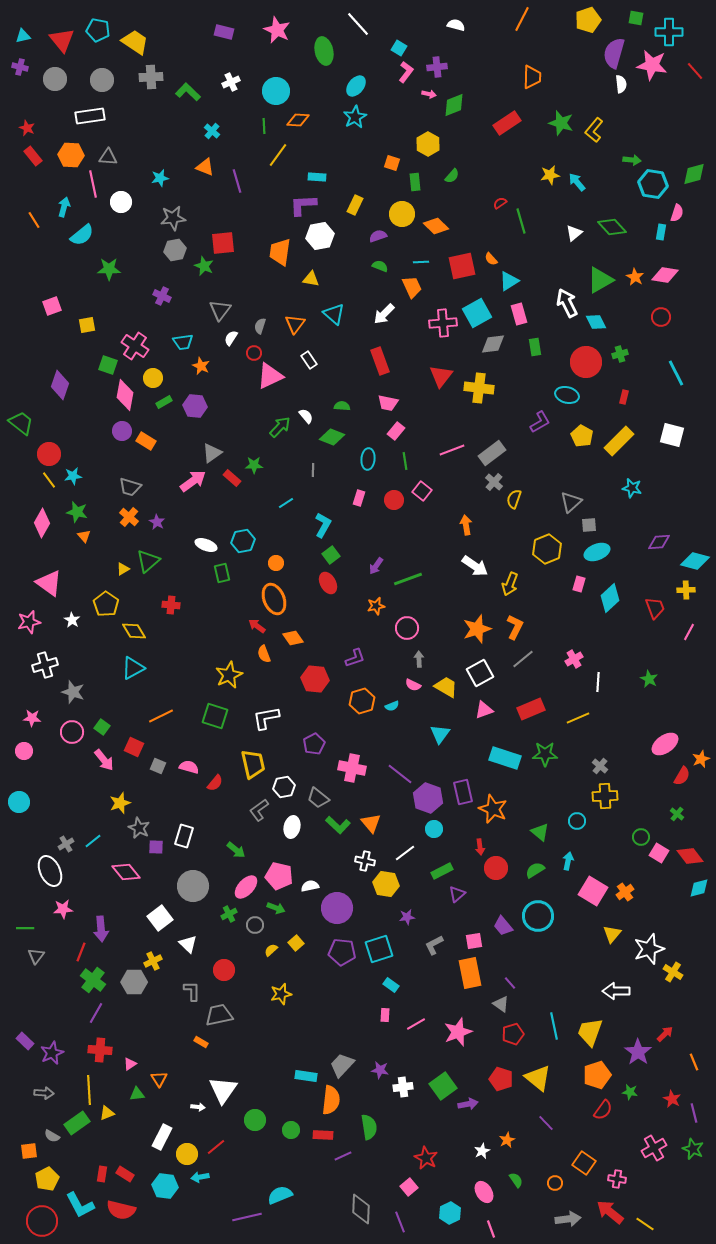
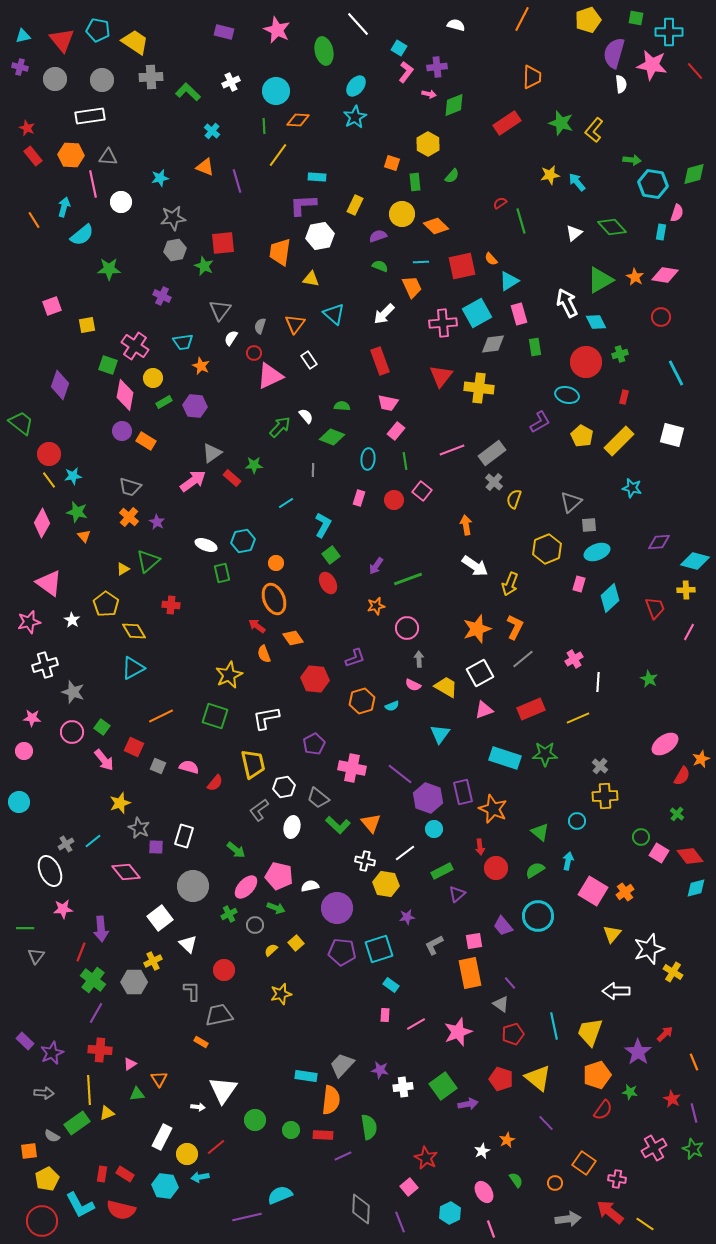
cyan diamond at (699, 888): moved 3 px left
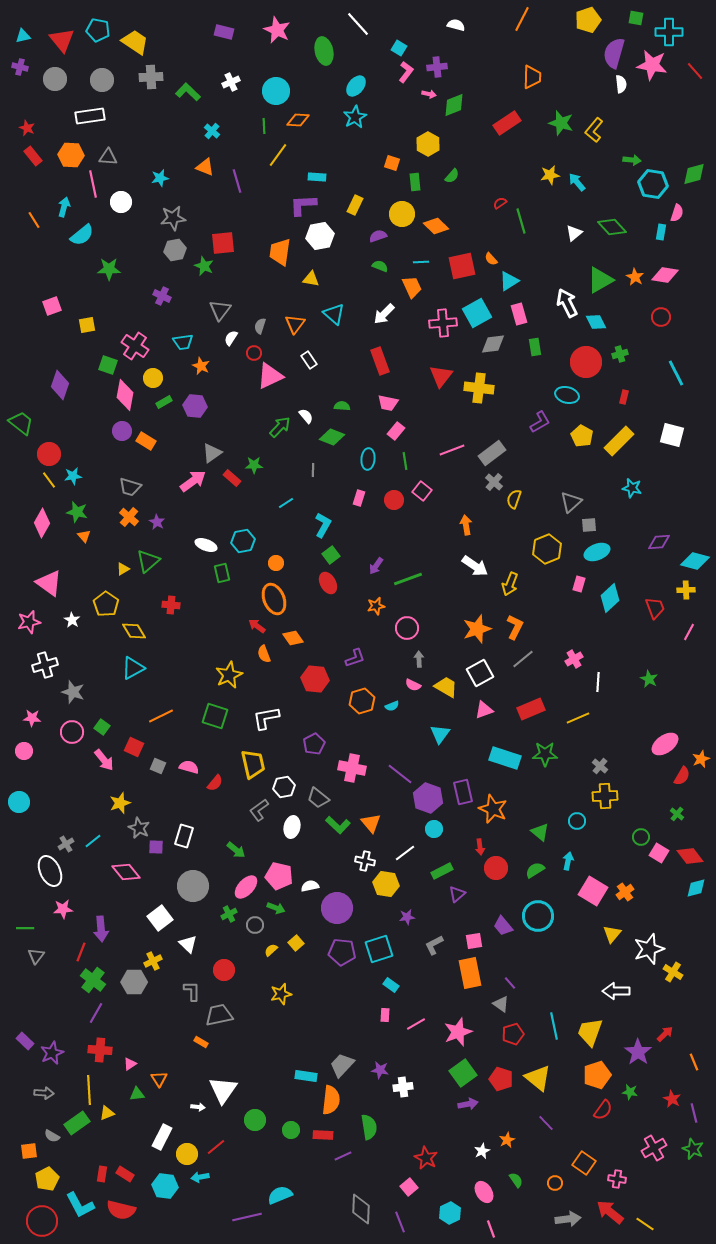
green square at (443, 1086): moved 20 px right, 13 px up
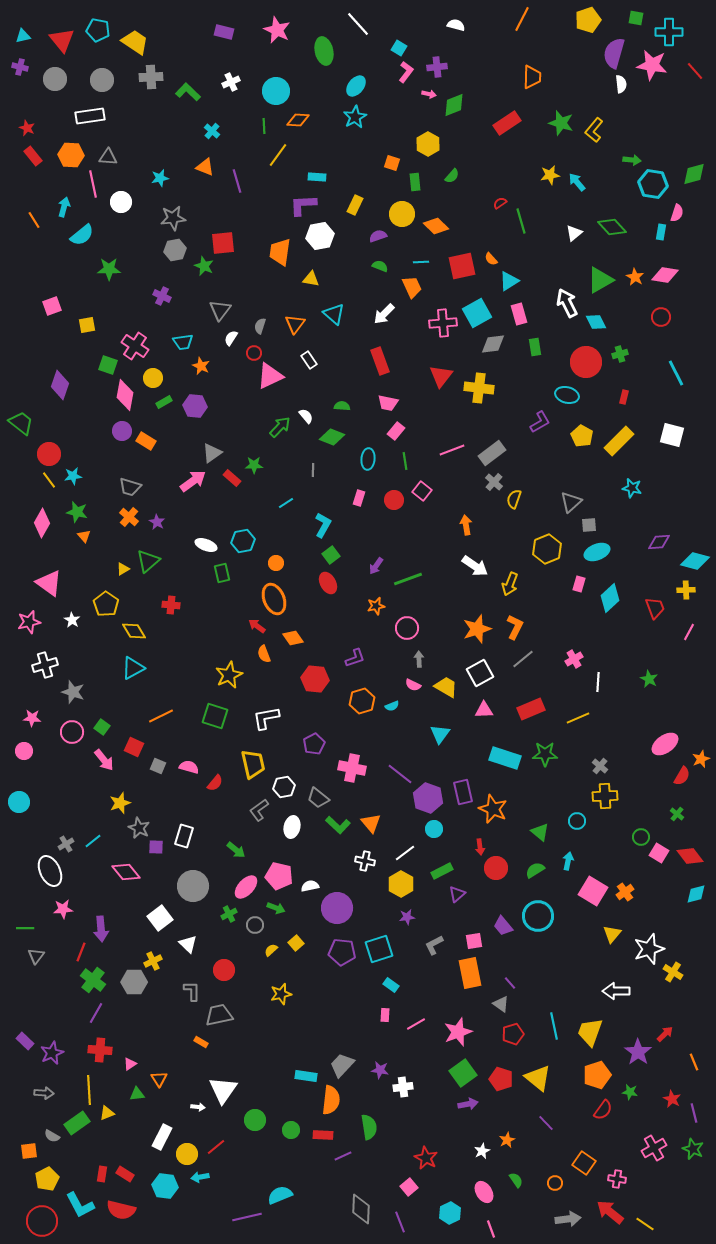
pink triangle at (484, 710): rotated 18 degrees clockwise
yellow hexagon at (386, 884): moved 15 px right; rotated 20 degrees clockwise
cyan diamond at (696, 888): moved 6 px down
